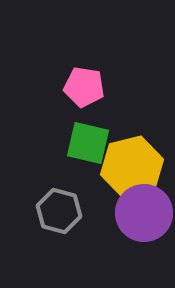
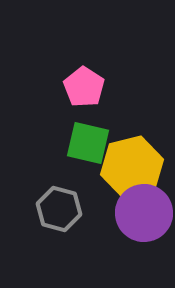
pink pentagon: rotated 24 degrees clockwise
gray hexagon: moved 2 px up
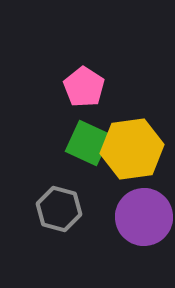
green square: rotated 12 degrees clockwise
yellow hexagon: moved 18 px up; rotated 6 degrees clockwise
purple circle: moved 4 px down
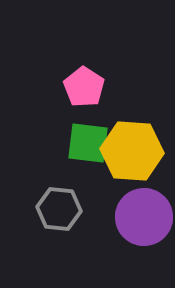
green square: rotated 18 degrees counterclockwise
yellow hexagon: moved 2 px down; rotated 12 degrees clockwise
gray hexagon: rotated 9 degrees counterclockwise
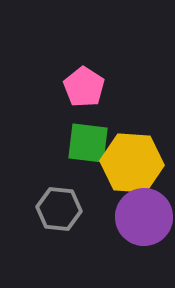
yellow hexagon: moved 12 px down
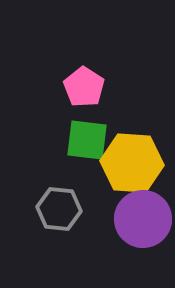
green square: moved 1 px left, 3 px up
purple circle: moved 1 px left, 2 px down
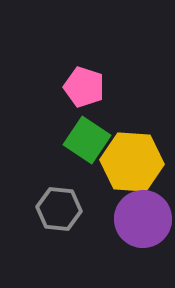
pink pentagon: rotated 15 degrees counterclockwise
green square: rotated 27 degrees clockwise
yellow hexagon: moved 1 px up
